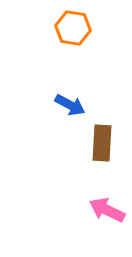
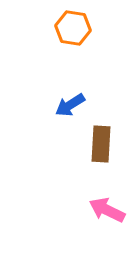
blue arrow: rotated 120 degrees clockwise
brown rectangle: moved 1 px left, 1 px down
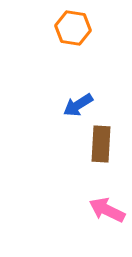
blue arrow: moved 8 px right
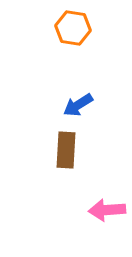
brown rectangle: moved 35 px left, 6 px down
pink arrow: rotated 30 degrees counterclockwise
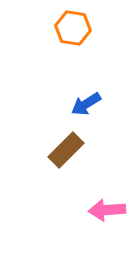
blue arrow: moved 8 px right, 1 px up
brown rectangle: rotated 42 degrees clockwise
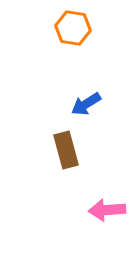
brown rectangle: rotated 60 degrees counterclockwise
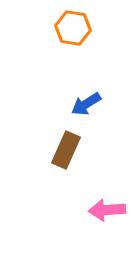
brown rectangle: rotated 39 degrees clockwise
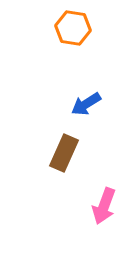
brown rectangle: moved 2 px left, 3 px down
pink arrow: moved 3 px left, 4 px up; rotated 66 degrees counterclockwise
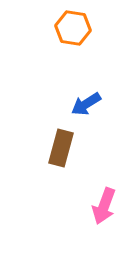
brown rectangle: moved 3 px left, 5 px up; rotated 9 degrees counterclockwise
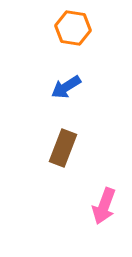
blue arrow: moved 20 px left, 17 px up
brown rectangle: moved 2 px right; rotated 6 degrees clockwise
